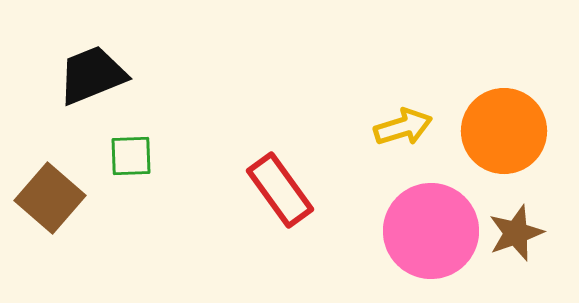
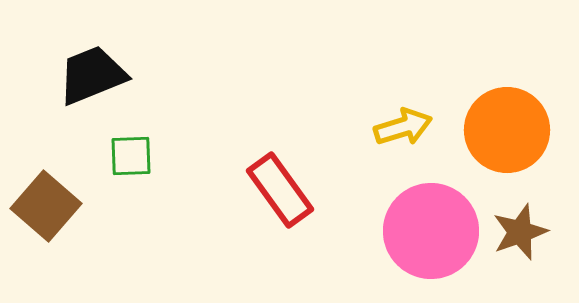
orange circle: moved 3 px right, 1 px up
brown square: moved 4 px left, 8 px down
brown star: moved 4 px right, 1 px up
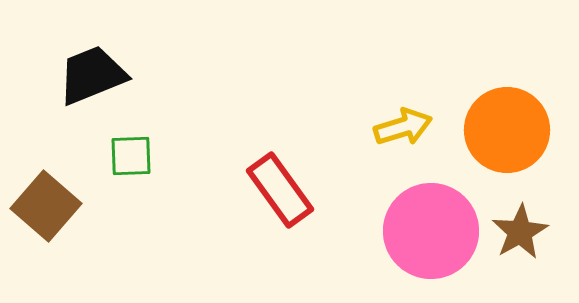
brown star: rotated 10 degrees counterclockwise
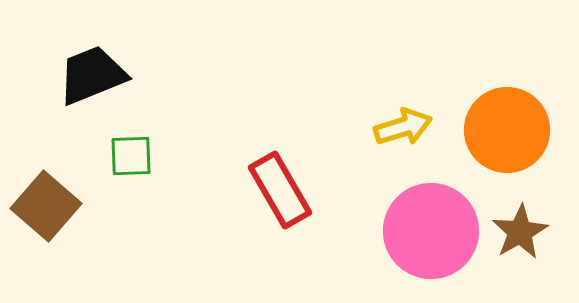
red rectangle: rotated 6 degrees clockwise
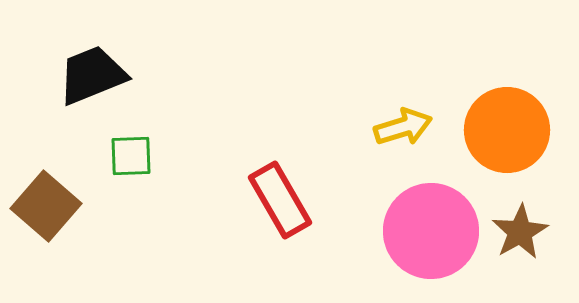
red rectangle: moved 10 px down
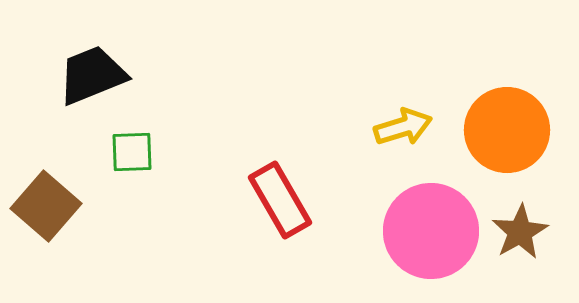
green square: moved 1 px right, 4 px up
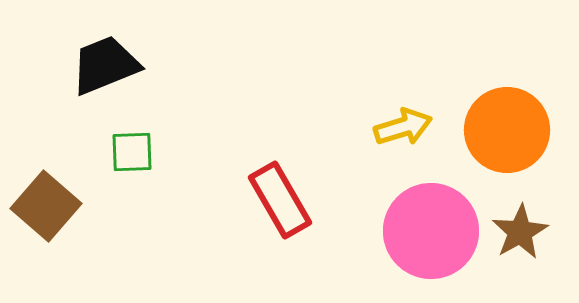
black trapezoid: moved 13 px right, 10 px up
